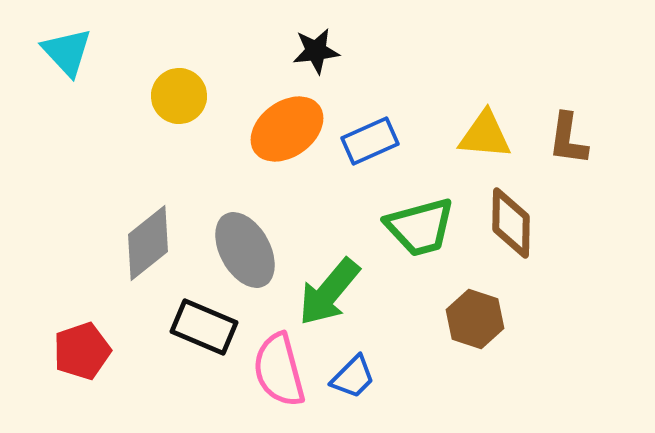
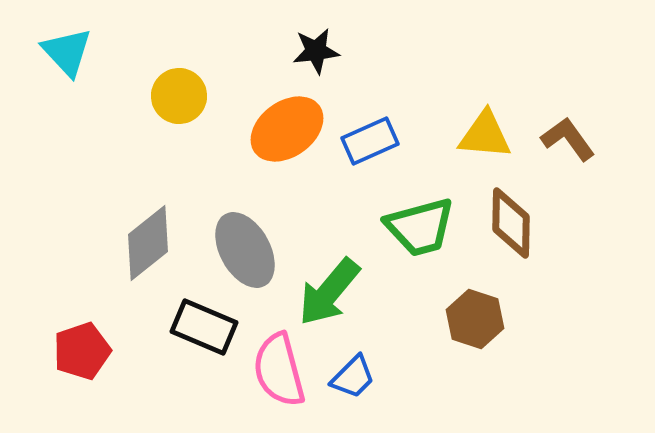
brown L-shape: rotated 136 degrees clockwise
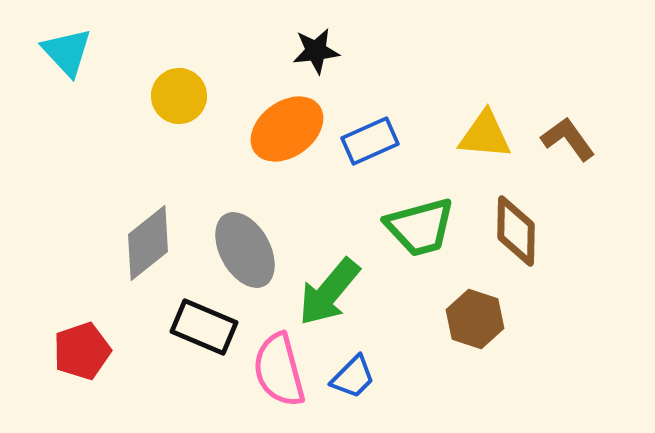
brown diamond: moved 5 px right, 8 px down
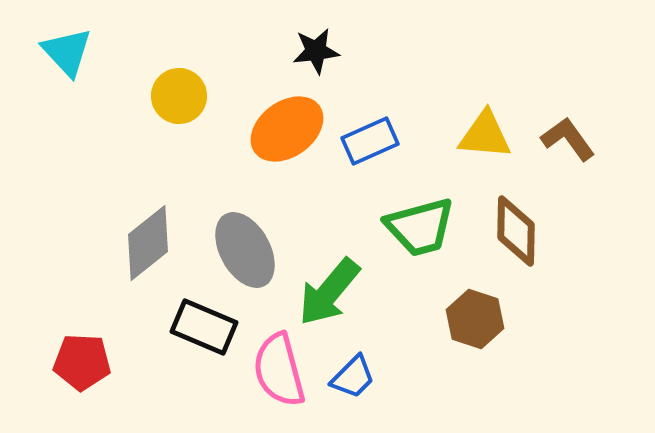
red pentagon: moved 11 px down; rotated 22 degrees clockwise
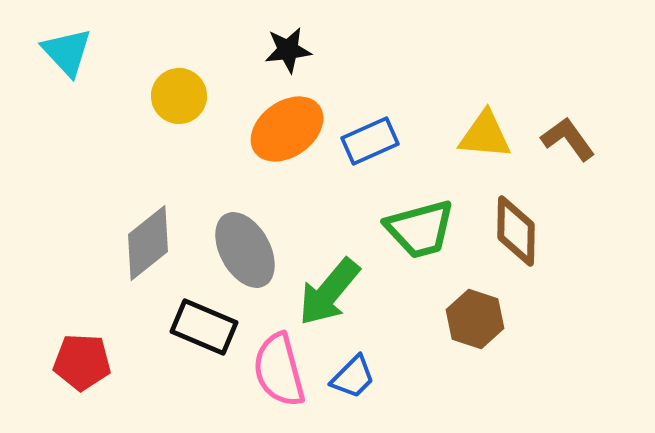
black star: moved 28 px left, 1 px up
green trapezoid: moved 2 px down
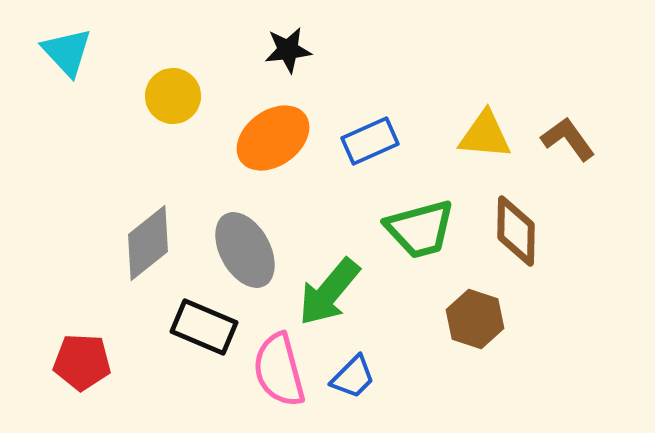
yellow circle: moved 6 px left
orange ellipse: moved 14 px left, 9 px down
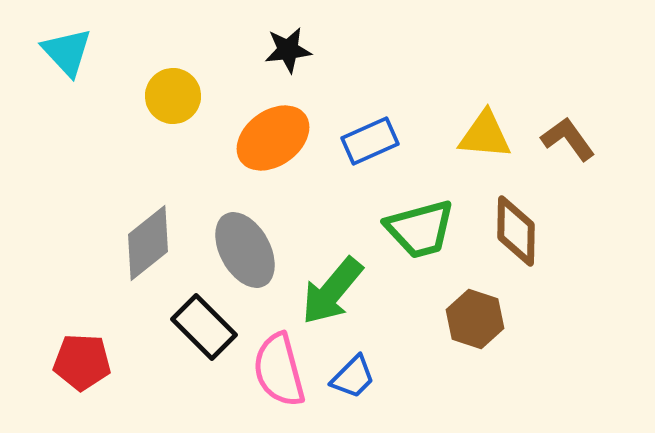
green arrow: moved 3 px right, 1 px up
black rectangle: rotated 22 degrees clockwise
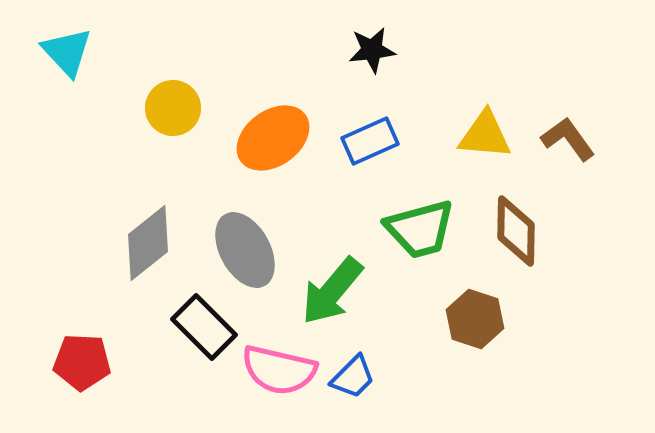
black star: moved 84 px right
yellow circle: moved 12 px down
pink semicircle: rotated 62 degrees counterclockwise
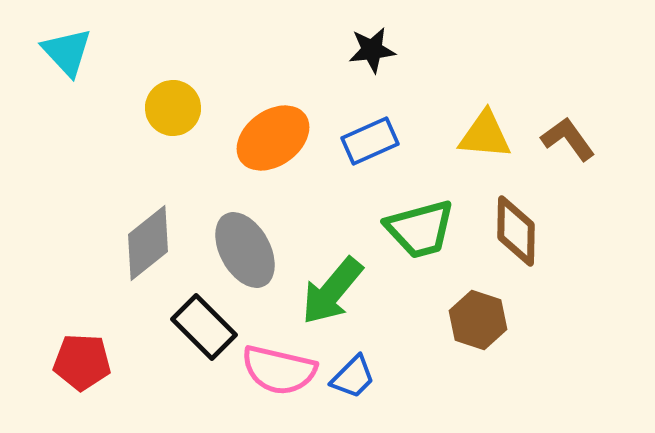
brown hexagon: moved 3 px right, 1 px down
